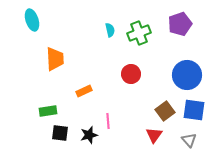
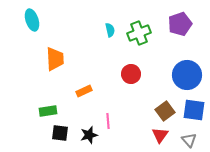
red triangle: moved 6 px right
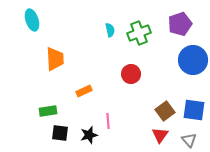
blue circle: moved 6 px right, 15 px up
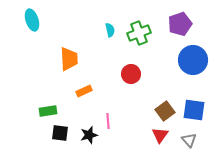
orange trapezoid: moved 14 px right
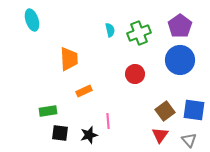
purple pentagon: moved 2 px down; rotated 15 degrees counterclockwise
blue circle: moved 13 px left
red circle: moved 4 px right
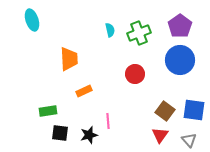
brown square: rotated 18 degrees counterclockwise
